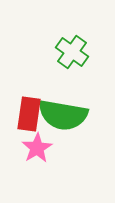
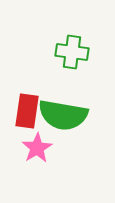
green cross: rotated 28 degrees counterclockwise
red rectangle: moved 2 px left, 3 px up
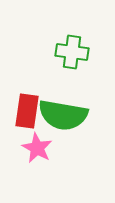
pink star: rotated 12 degrees counterclockwise
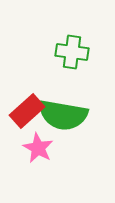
red rectangle: rotated 40 degrees clockwise
pink star: moved 1 px right
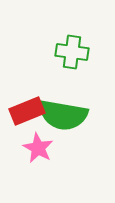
red rectangle: rotated 20 degrees clockwise
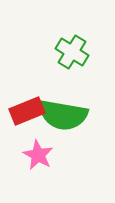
green cross: rotated 24 degrees clockwise
pink star: moved 7 px down
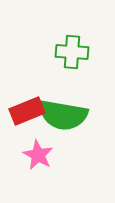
green cross: rotated 28 degrees counterclockwise
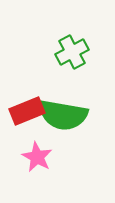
green cross: rotated 32 degrees counterclockwise
pink star: moved 1 px left, 2 px down
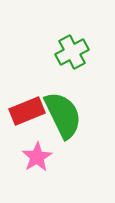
green semicircle: rotated 126 degrees counterclockwise
pink star: rotated 12 degrees clockwise
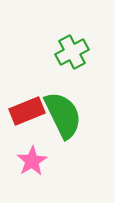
pink star: moved 5 px left, 4 px down
